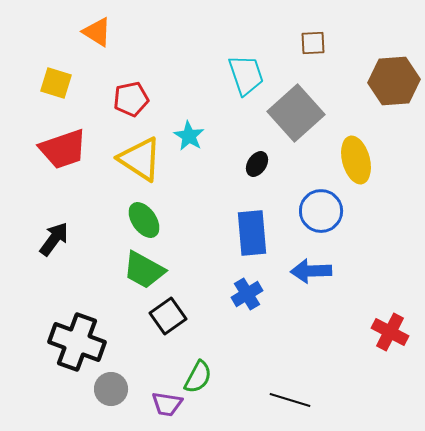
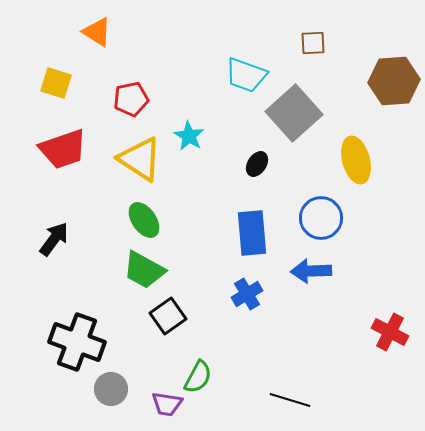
cyan trapezoid: rotated 129 degrees clockwise
gray square: moved 2 px left
blue circle: moved 7 px down
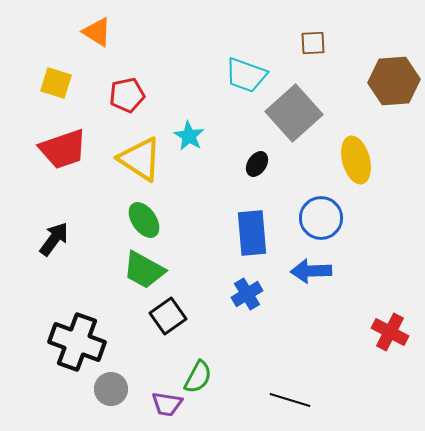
red pentagon: moved 4 px left, 4 px up
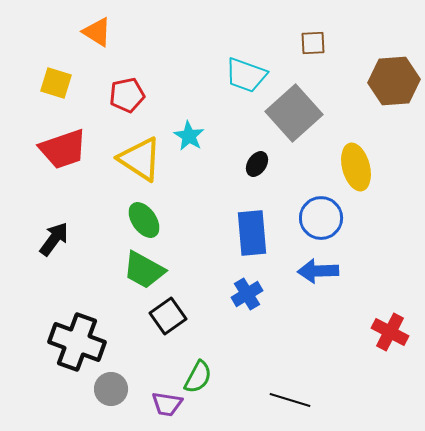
yellow ellipse: moved 7 px down
blue arrow: moved 7 px right
